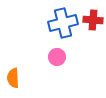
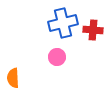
red cross: moved 10 px down
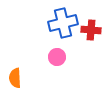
red cross: moved 2 px left
orange semicircle: moved 2 px right
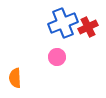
blue cross: rotated 8 degrees counterclockwise
red cross: moved 3 px left, 3 px up; rotated 30 degrees counterclockwise
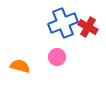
red cross: rotated 36 degrees counterclockwise
orange semicircle: moved 5 px right, 12 px up; rotated 108 degrees clockwise
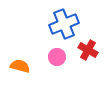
blue cross: moved 1 px right, 1 px down
red cross: moved 23 px down
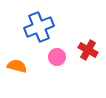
blue cross: moved 25 px left, 3 px down
orange semicircle: moved 3 px left
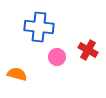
blue cross: rotated 28 degrees clockwise
orange semicircle: moved 8 px down
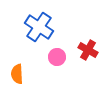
blue cross: rotated 28 degrees clockwise
orange semicircle: rotated 108 degrees counterclockwise
